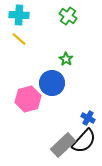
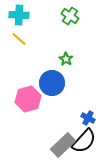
green cross: moved 2 px right
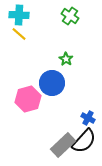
yellow line: moved 5 px up
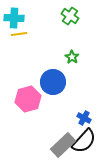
cyan cross: moved 5 px left, 3 px down
yellow line: rotated 49 degrees counterclockwise
green star: moved 6 px right, 2 px up
blue circle: moved 1 px right, 1 px up
blue cross: moved 4 px left
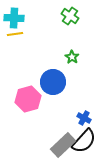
yellow line: moved 4 px left
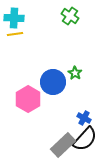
green star: moved 3 px right, 16 px down
pink hexagon: rotated 15 degrees counterclockwise
black semicircle: moved 1 px right, 2 px up
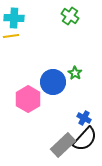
yellow line: moved 4 px left, 2 px down
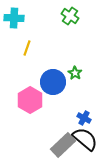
yellow line: moved 16 px right, 12 px down; rotated 63 degrees counterclockwise
pink hexagon: moved 2 px right, 1 px down
black semicircle: rotated 92 degrees counterclockwise
